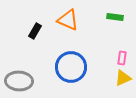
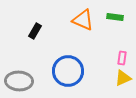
orange triangle: moved 15 px right
blue circle: moved 3 px left, 4 px down
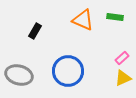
pink rectangle: rotated 40 degrees clockwise
gray ellipse: moved 6 px up; rotated 12 degrees clockwise
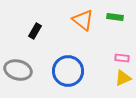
orange triangle: rotated 15 degrees clockwise
pink rectangle: rotated 48 degrees clockwise
gray ellipse: moved 1 px left, 5 px up
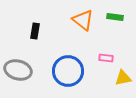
black rectangle: rotated 21 degrees counterclockwise
pink rectangle: moved 16 px left
yellow triangle: rotated 12 degrees clockwise
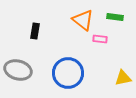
pink rectangle: moved 6 px left, 19 px up
blue circle: moved 2 px down
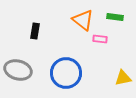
blue circle: moved 2 px left
